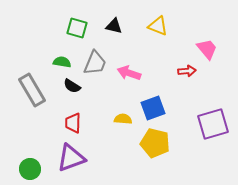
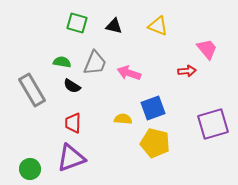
green square: moved 5 px up
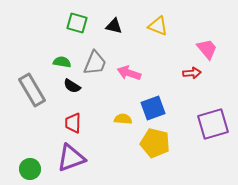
red arrow: moved 5 px right, 2 px down
